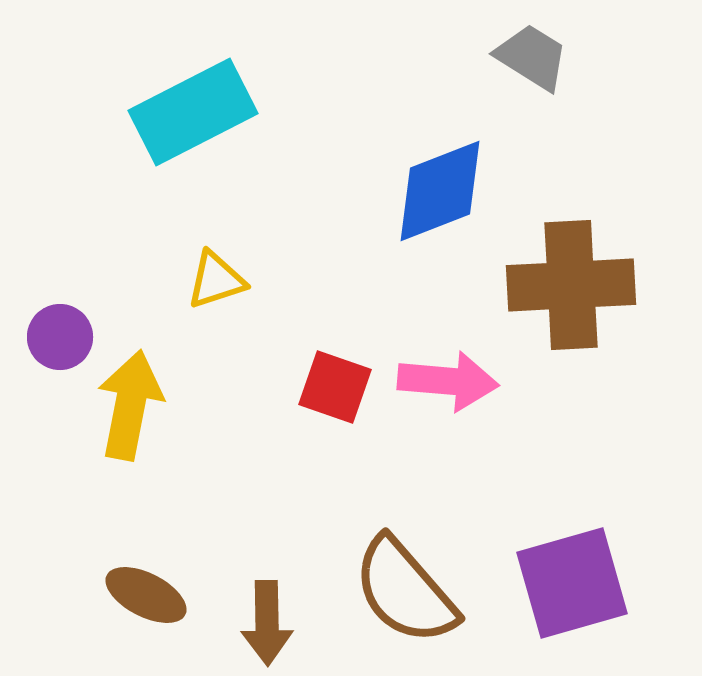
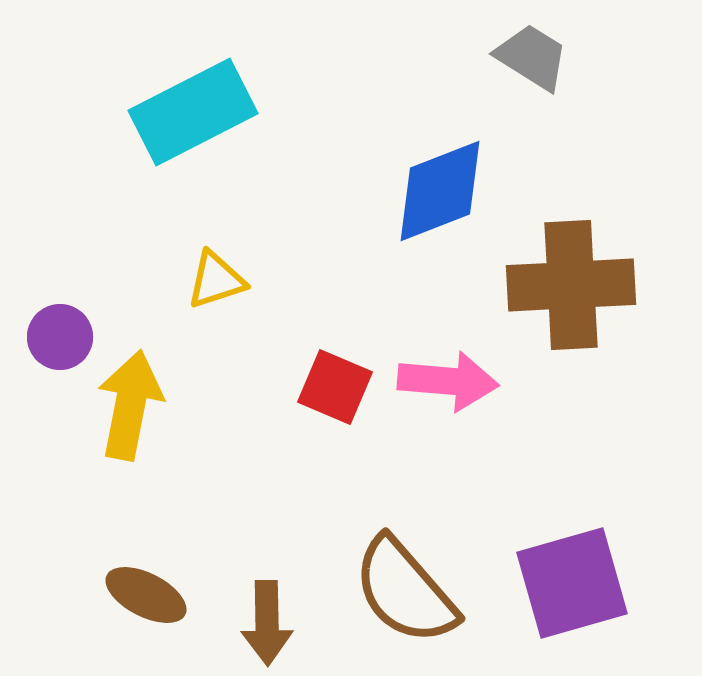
red square: rotated 4 degrees clockwise
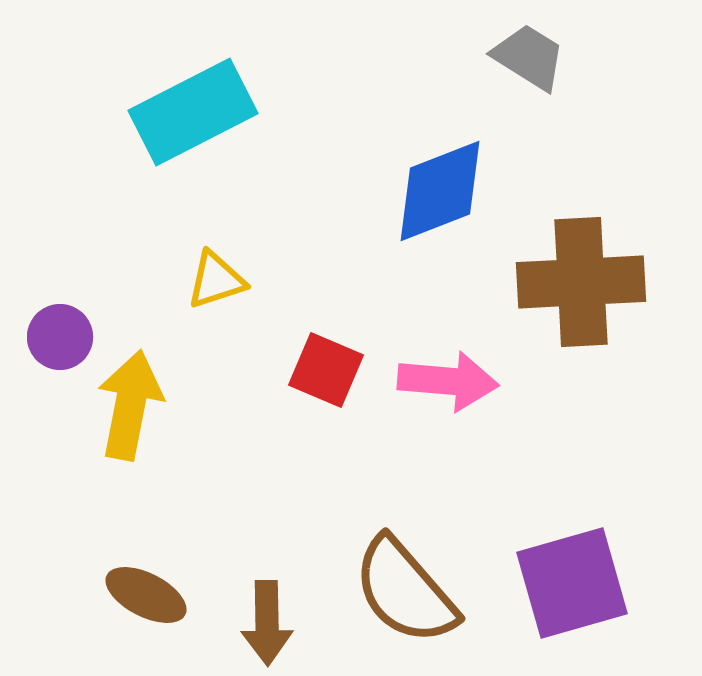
gray trapezoid: moved 3 px left
brown cross: moved 10 px right, 3 px up
red square: moved 9 px left, 17 px up
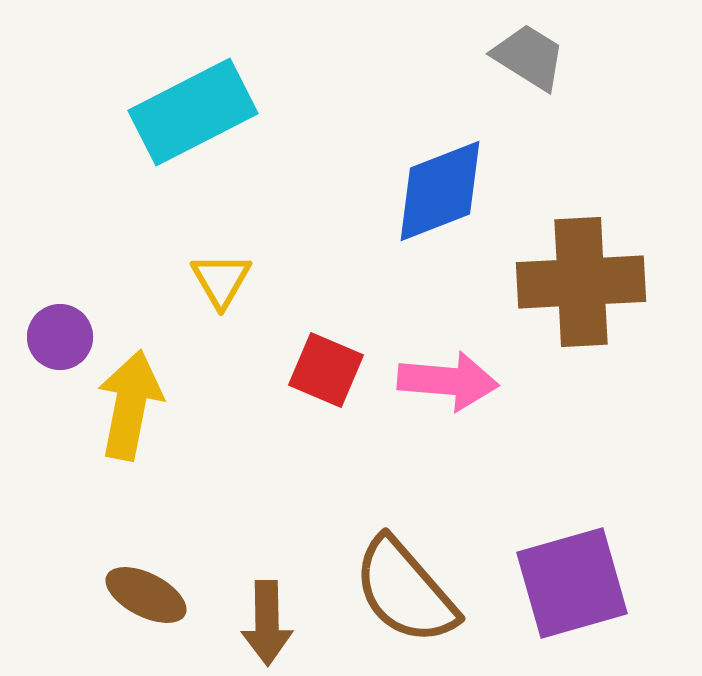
yellow triangle: moved 5 px right; rotated 42 degrees counterclockwise
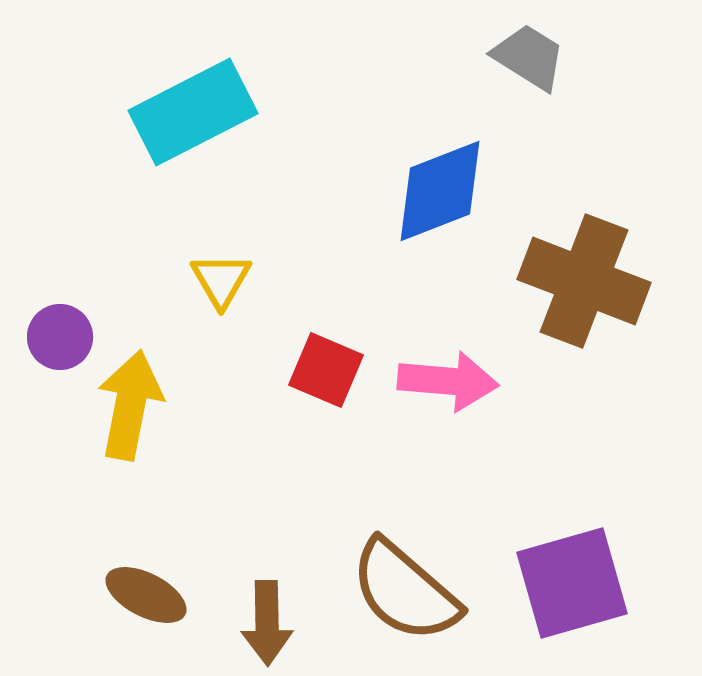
brown cross: moved 3 px right, 1 px up; rotated 24 degrees clockwise
brown semicircle: rotated 8 degrees counterclockwise
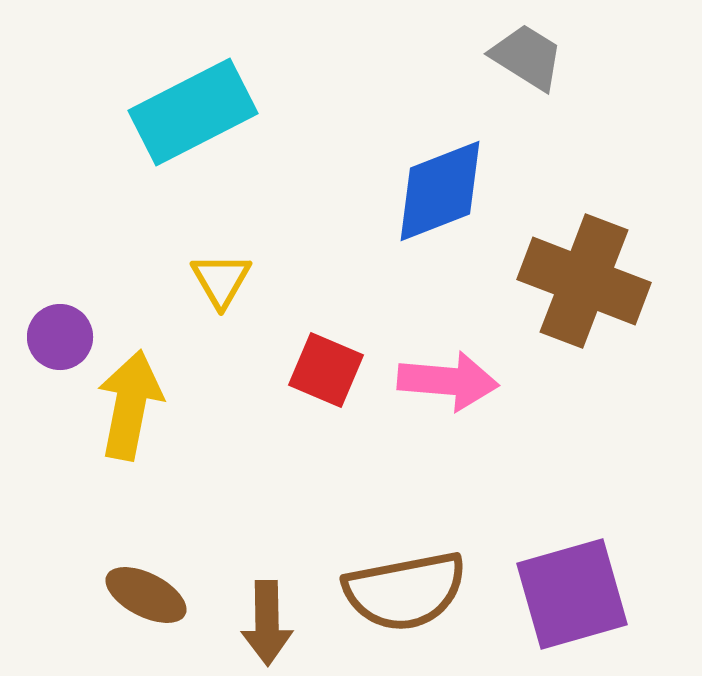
gray trapezoid: moved 2 px left
purple square: moved 11 px down
brown semicircle: rotated 52 degrees counterclockwise
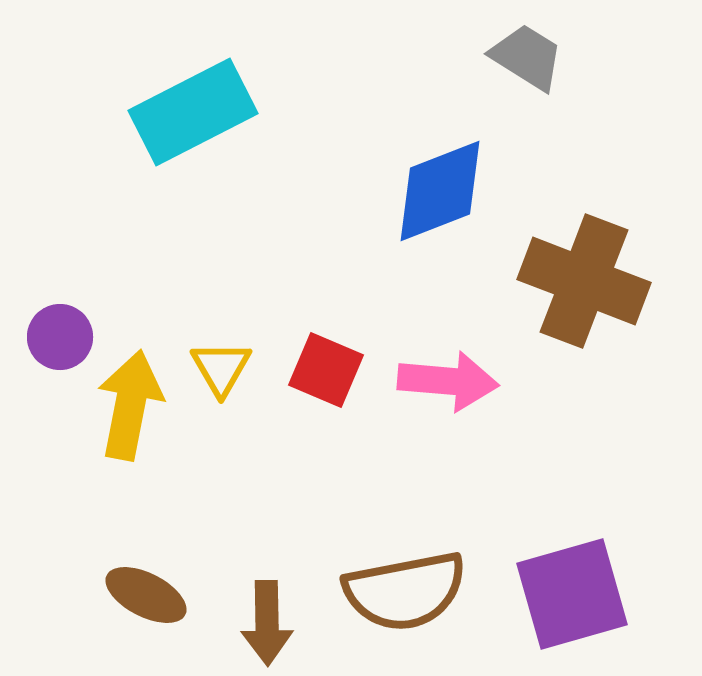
yellow triangle: moved 88 px down
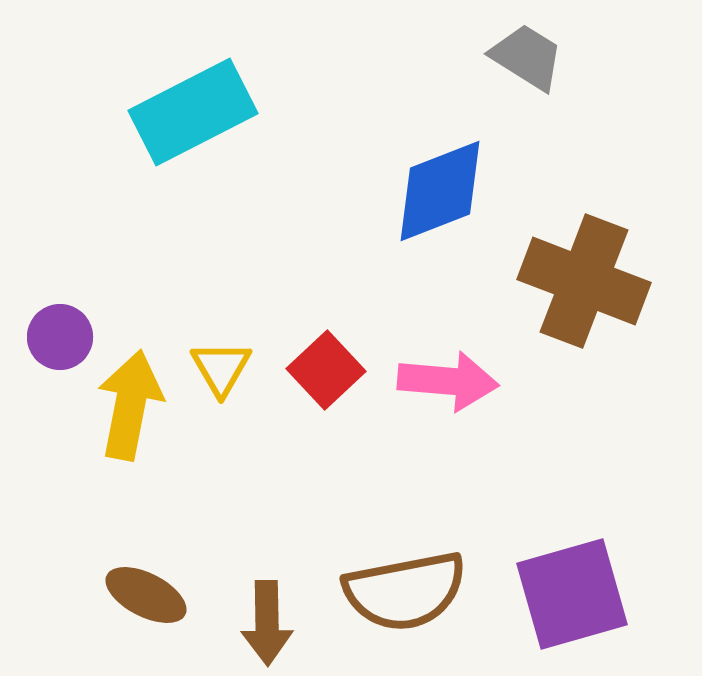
red square: rotated 24 degrees clockwise
